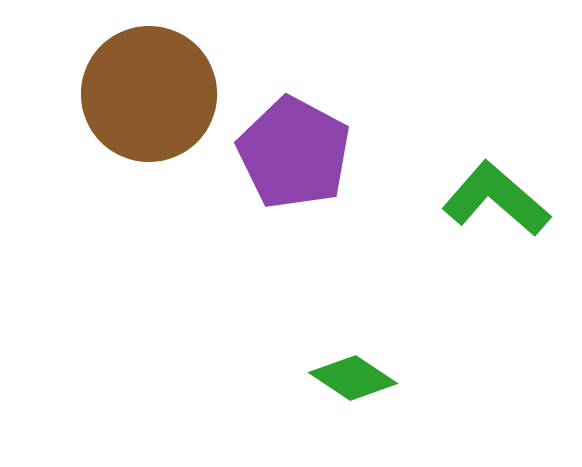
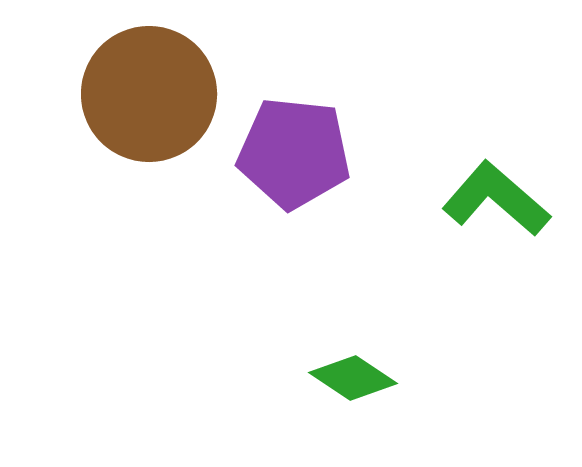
purple pentagon: rotated 22 degrees counterclockwise
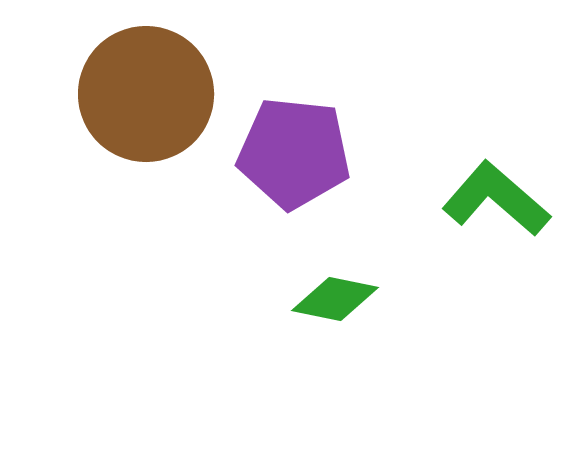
brown circle: moved 3 px left
green diamond: moved 18 px left, 79 px up; rotated 22 degrees counterclockwise
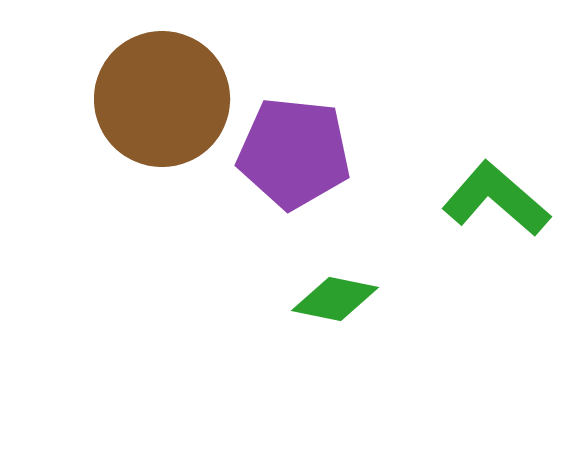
brown circle: moved 16 px right, 5 px down
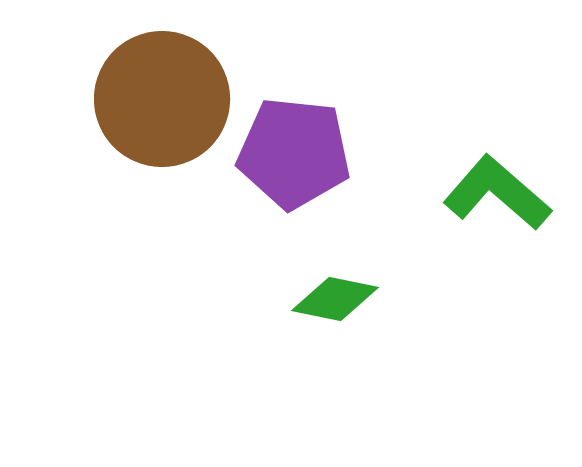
green L-shape: moved 1 px right, 6 px up
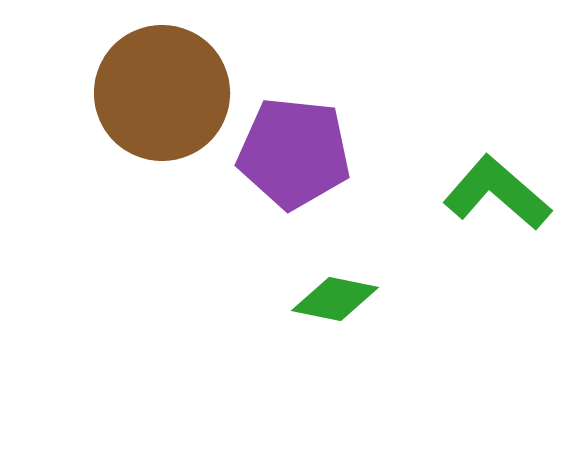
brown circle: moved 6 px up
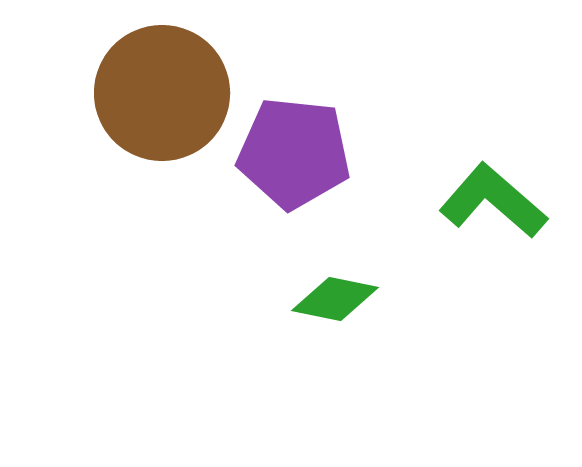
green L-shape: moved 4 px left, 8 px down
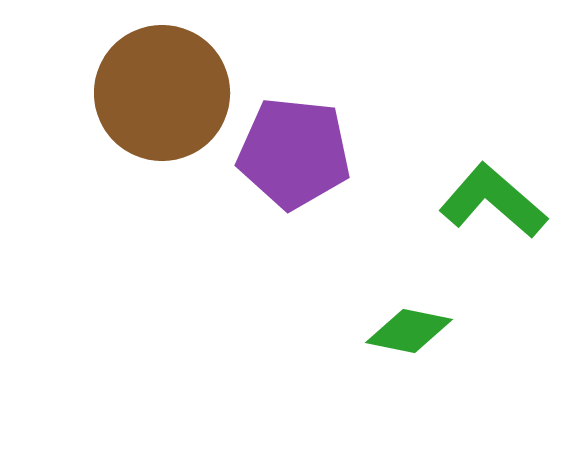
green diamond: moved 74 px right, 32 px down
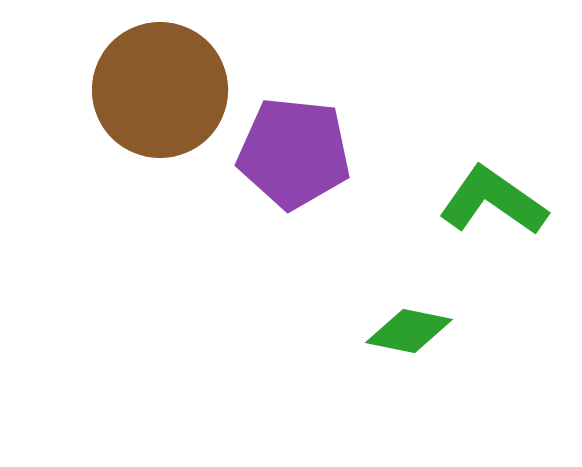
brown circle: moved 2 px left, 3 px up
green L-shape: rotated 6 degrees counterclockwise
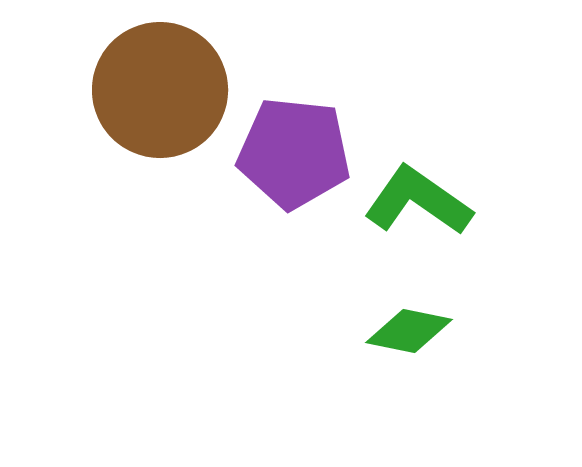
green L-shape: moved 75 px left
